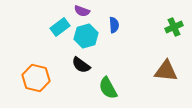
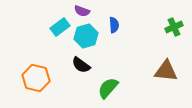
green semicircle: rotated 70 degrees clockwise
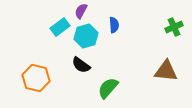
purple semicircle: moved 1 px left; rotated 98 degrees clockwise
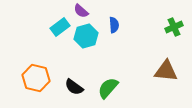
purple semicircle: rotated 77 degrees counterclockwise
black semicircle: moved 7 px left, 22 px down
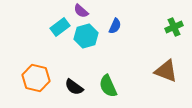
blue semicircle: moved 1 px right, 1 px down; rotated 28 degrees clockwise
brown triangle: rotated 15 degrees clockwise
green semicircle: moved 2 px up; rotated 65 degrees counterclockwise
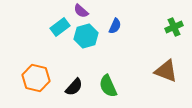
black semicircle: rotated 84 degrees counterclockwise
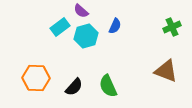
green cross: moved 2 px left
orange hexagon: rotated 12 degrees counterclockwise
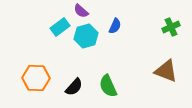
green cross: moved 1 px left
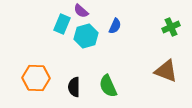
cyan rectangle: moved 2 px right, 3 px up; rotated 30 degrees counterclockwise
black semicircle: rotated 138 degrees clockwise
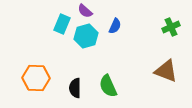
purple semicircle: moved 4 px right
black semicircle: moved 1 px right, 1 px down
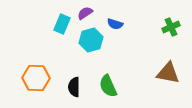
purple semicircle: moved 2 px down; rotated 105 degrees clockwise
blue semicircle: moved 2 px up; rotated 84 degrees clockwise
cyan hexagon: moved 5 px right, 4 px down
brown triangle: moved 2 px right, 2 px down; rotated 10 degrees counterclockwise
black semicircle: moved 1 px left, 1 px up
